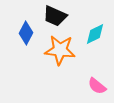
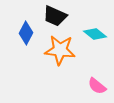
cyan diamond: rotated 65 degrees clockwise
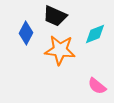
cyan diamond: rotated 60 degrees counterclockwise
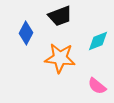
black trapezoid: moved 5 px right; rotated 45 degrees counterclockwise
cyan diamond: moved 3 px right, 7 px down
orange star: moved 8 px down
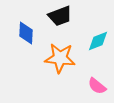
blue diamond: rotated 25 degrees counterclockwise
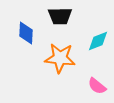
black trapezoid: rotated 20 degrees clockwise
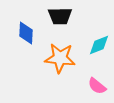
cyan diamond: moved 1 px right, 4 px down
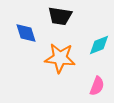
black trapezoid: rotated 10 degrees clockwise
blue diamond: rotated 20 degrees counterclockwise
pink semicircle: rotated 108 degrees counterclockwise
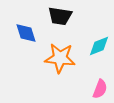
cyan diamond: moved 1 px down
pink semicircle: moved 3 px right, 3 px down
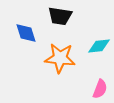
cyan diamond: rotated 15 degrees clockwise
